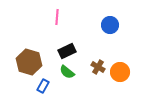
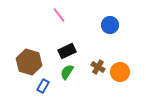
pink line: moved 2 px right, 2 px up; rotated 42 degrees counterclockwise
green semicircle: rotated 84 degrees clockwise
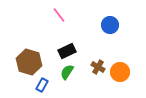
blue rectangle: moved 1 px left, 1 px up
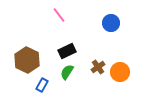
blue circle: moved 1 px right, 2 px up
brown hexagon: moved 2 px left, 2 px up; rotated 10 degrees clockwise
brown cross: rotated 24 degrees clockwise
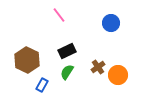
orange circle: moved 2 px left, 3 px down
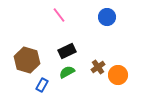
blue circle: moved 4 px left, 6 px up
brown hexagon: rotated 10 degrees counterclockwise
green semicircle: rotated 28 degrees clockwise
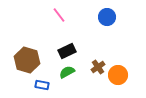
blue rectangle: rotated 72 degrees clockwise
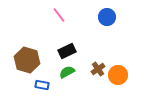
brown cross: moved 2 px down
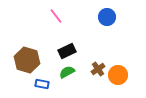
pink line: moved 3 px left, 1 px down
blue rectangle: moved 1 px up
